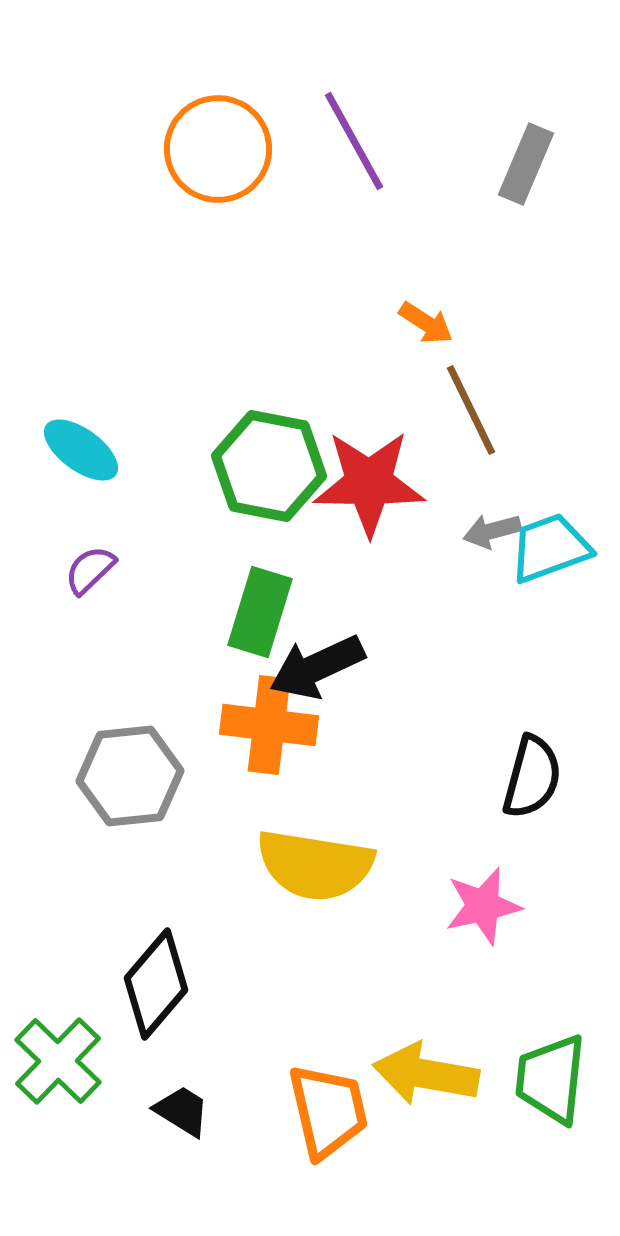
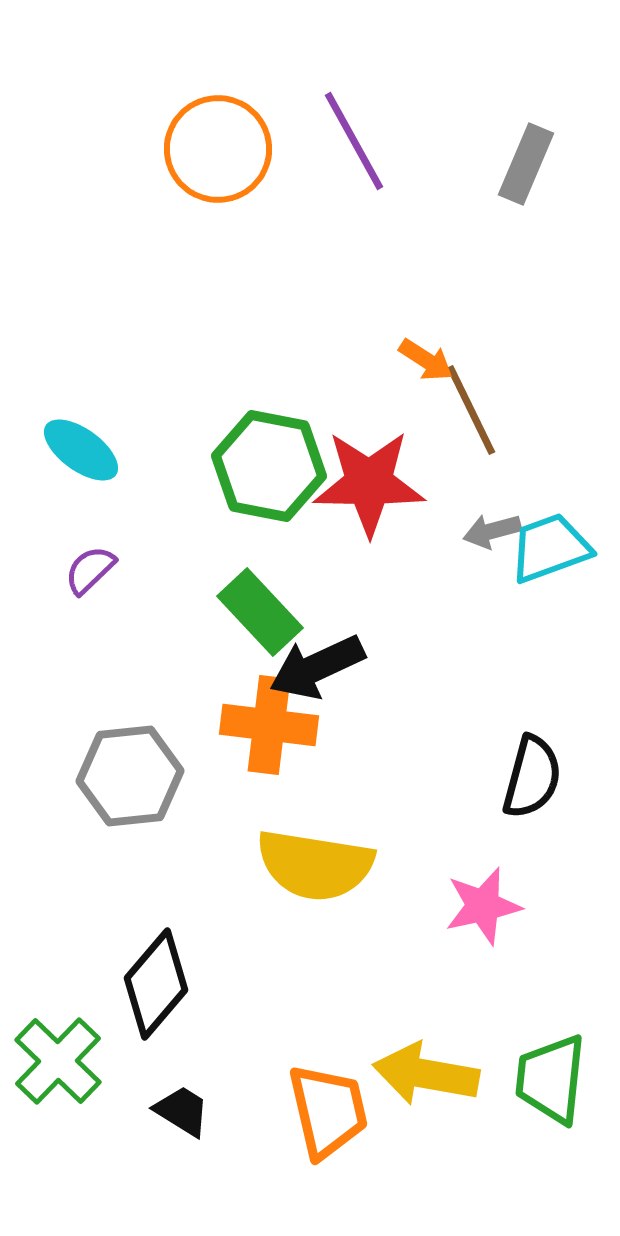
orange arrow: moved 37 px down
green rectangle: rotated 60 degrees counterclockwise
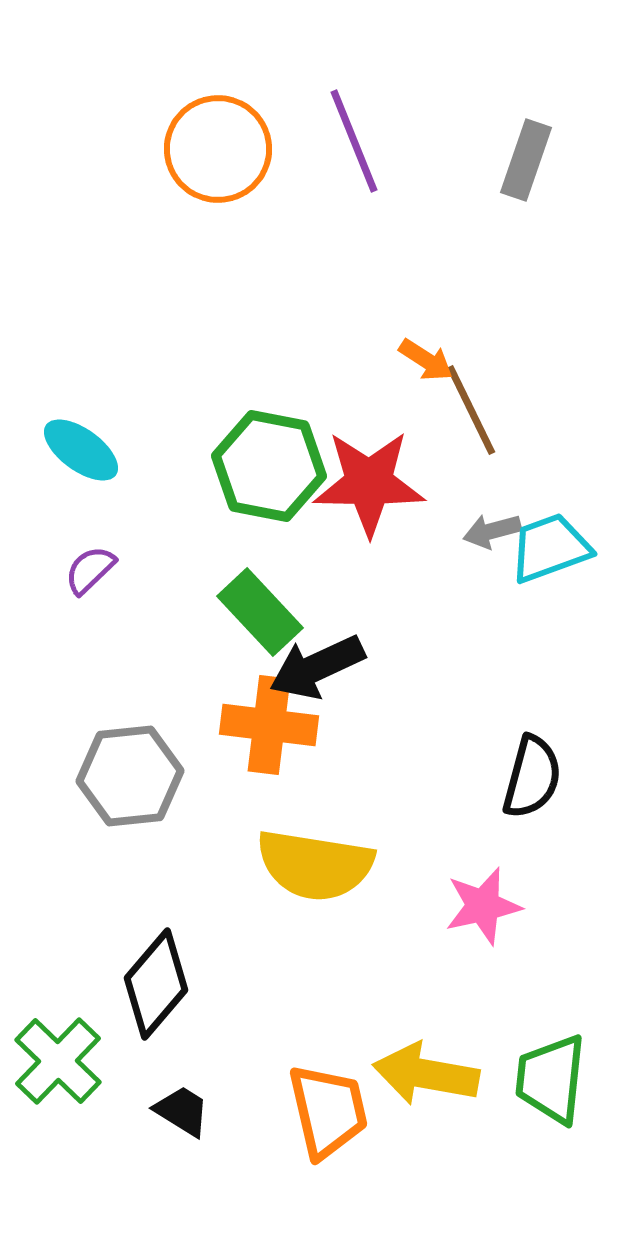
purple line: rotated 7 degrees clockwise
gray rectangle: moved 4 px up; rotated 4 degrees counterclockwise
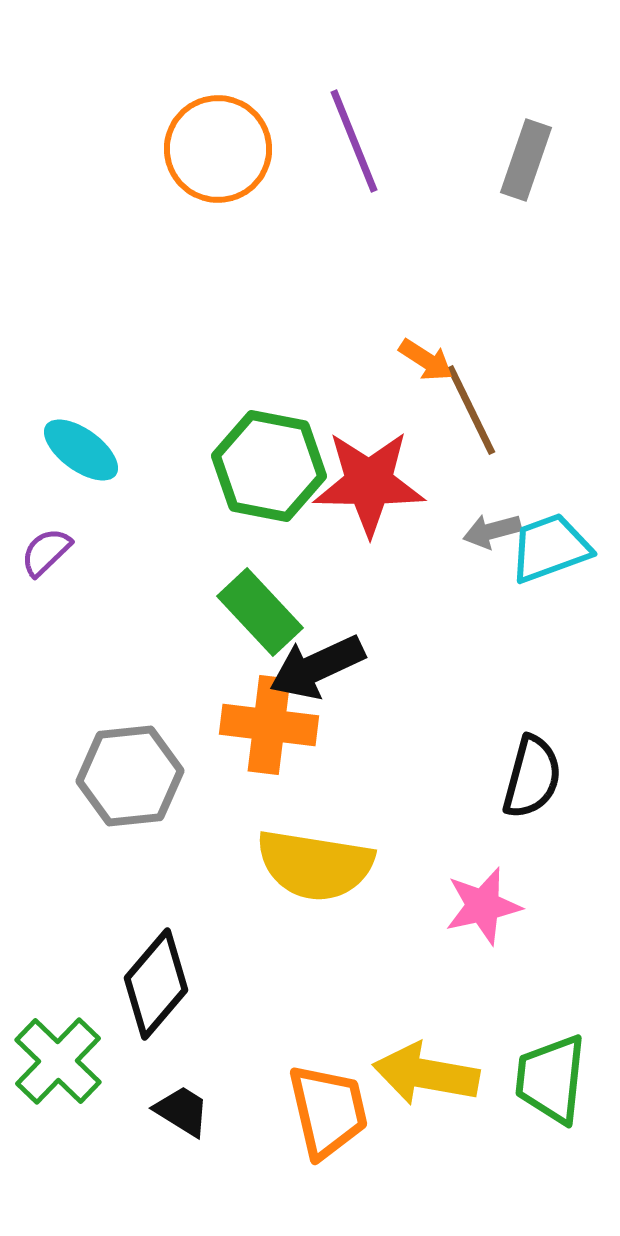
purple semicircle: moved 44 px left, 18 px up
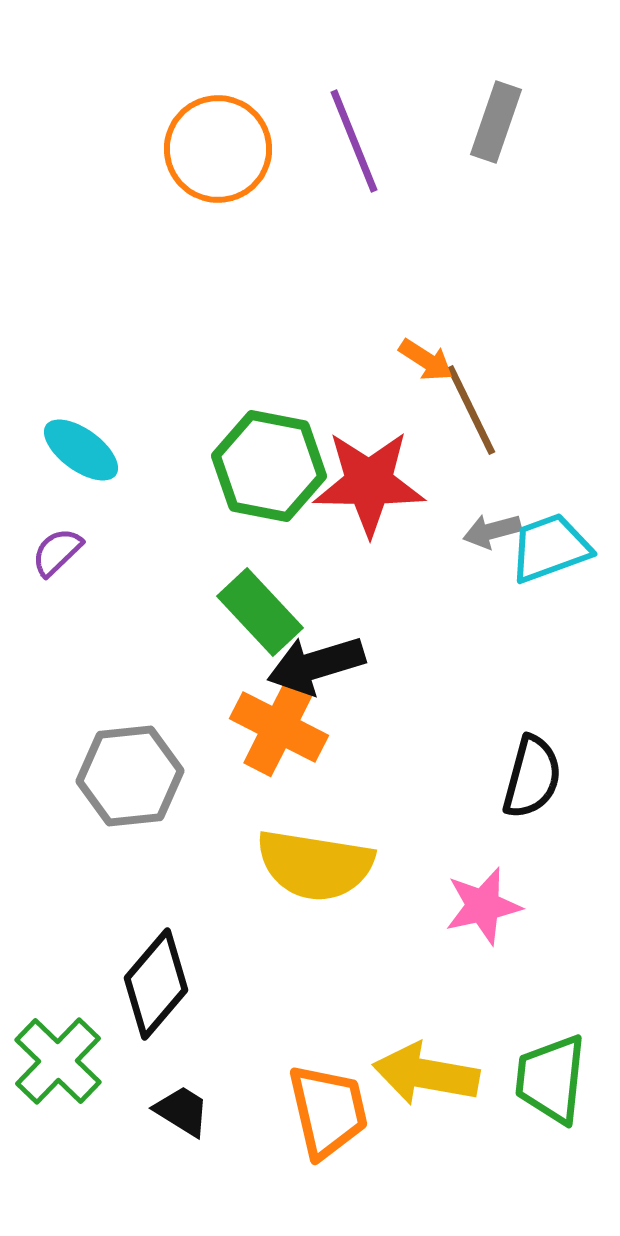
gray rectangle: moved 30 px left, 38 px up
purple semicircle: moved 11 px right
black arrow: moved 1 px left, 2 px up; rotated 8 degrees clockwise
orange cross: moved 10 px right, 2 px down; rotated 20 degrees clockwise
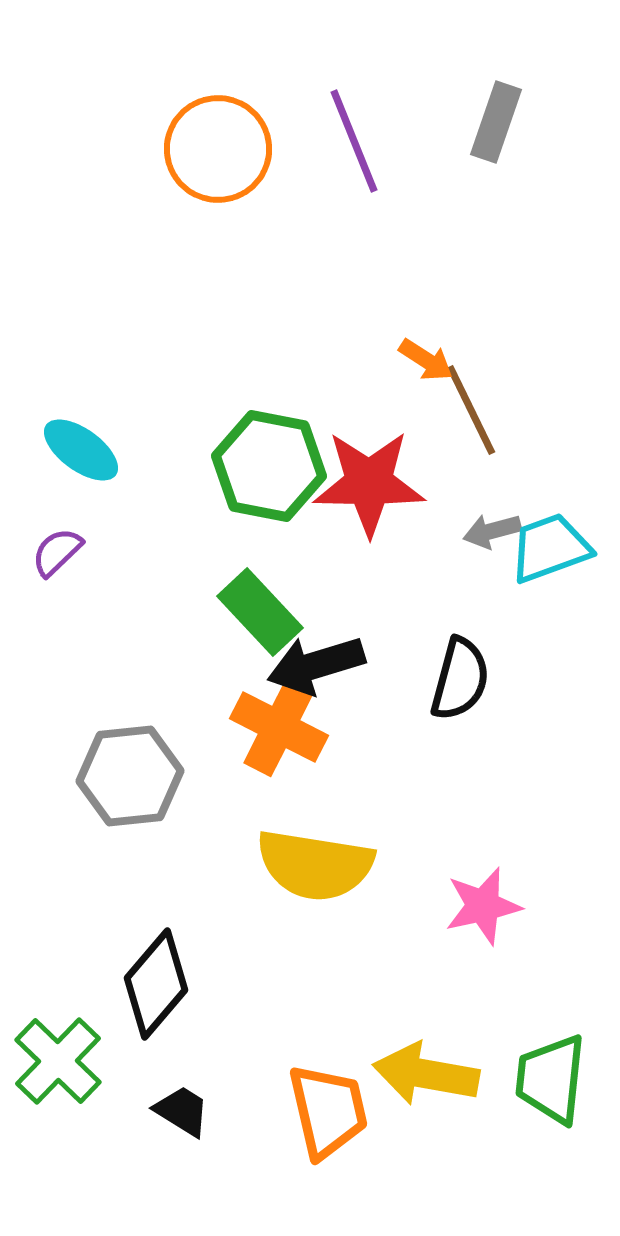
black semicircle: moved 72 px left, 98 px up
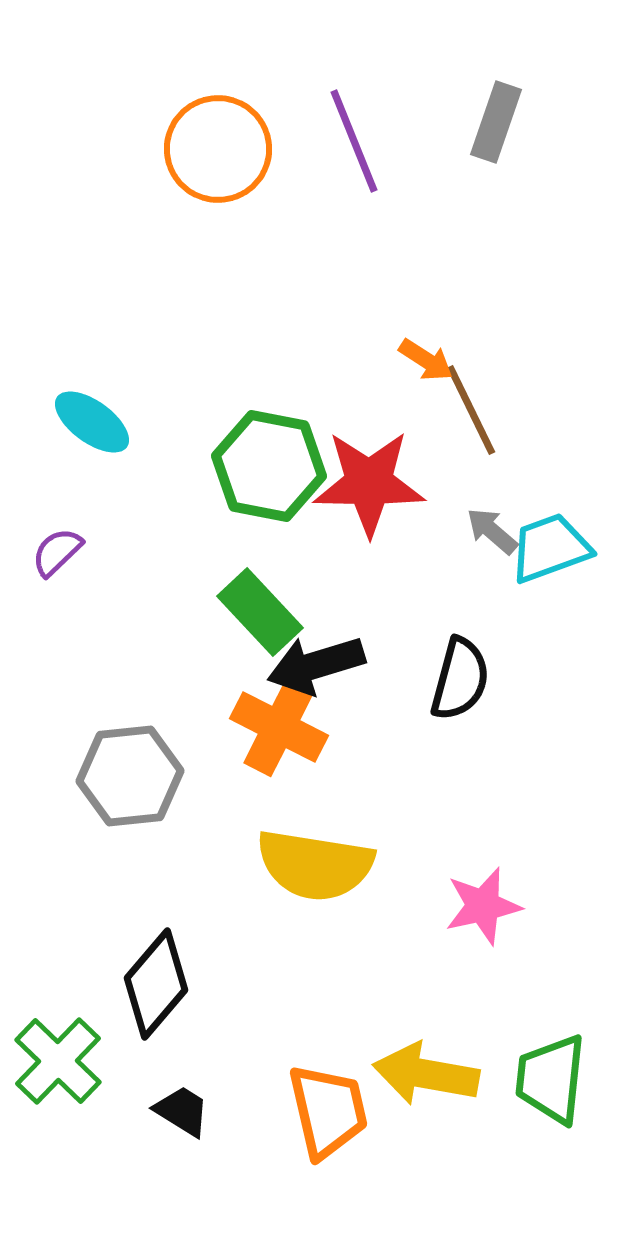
cyan ellipse: moved 11 px right, 28 px up
gray arrow: rotated 56 degrees clockwise
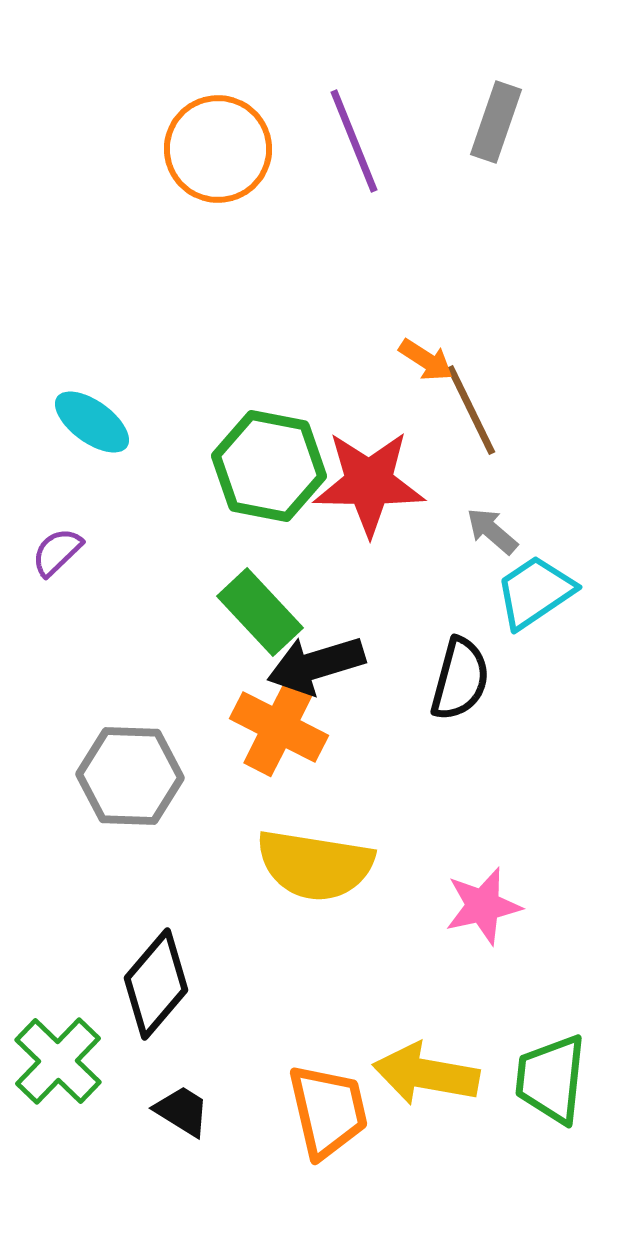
cyan trapezoid: moved 15 px left, 44 px down; rotated 14 degrees counterclockwise
gray hexagon: rotated 8 degrees clockwise
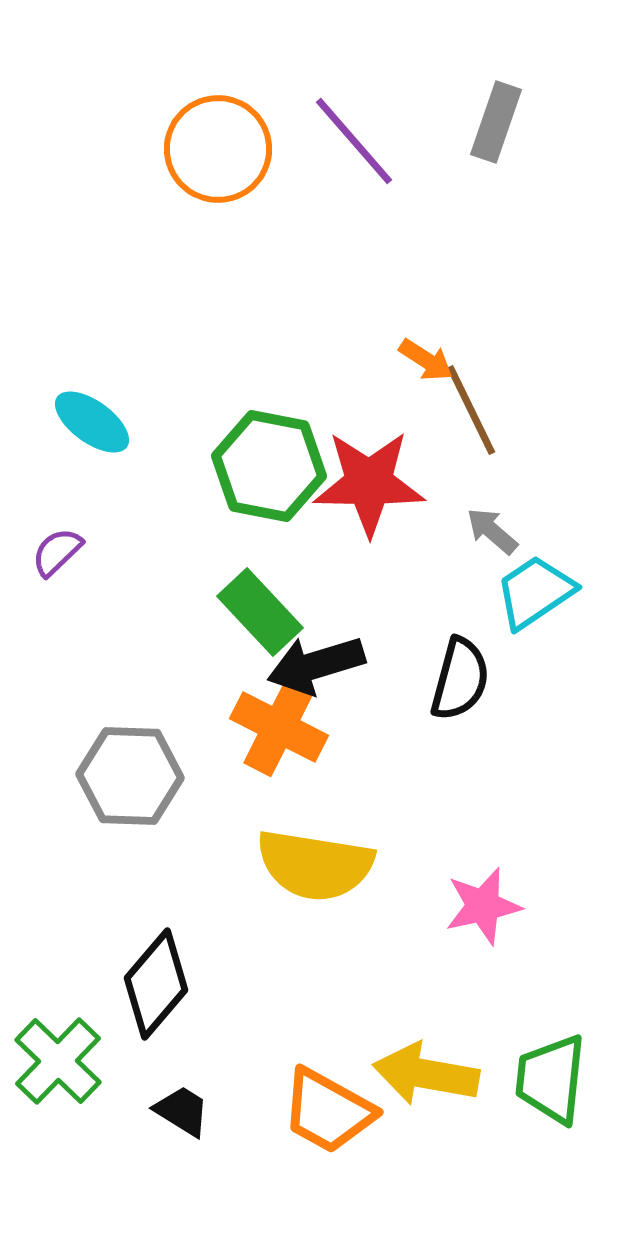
purple line: rotated 19 degrees counterclockwise
orange trapezoid: rotated 132 degrees clockwise
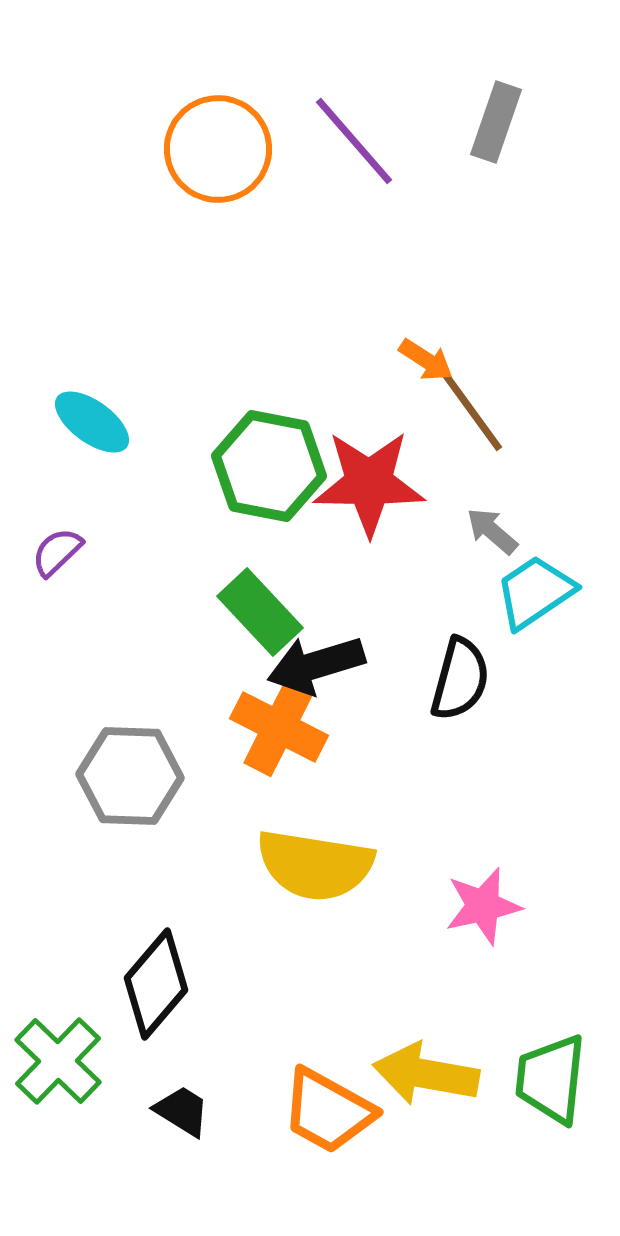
brown line: rotated 10 degrees counterclockwise
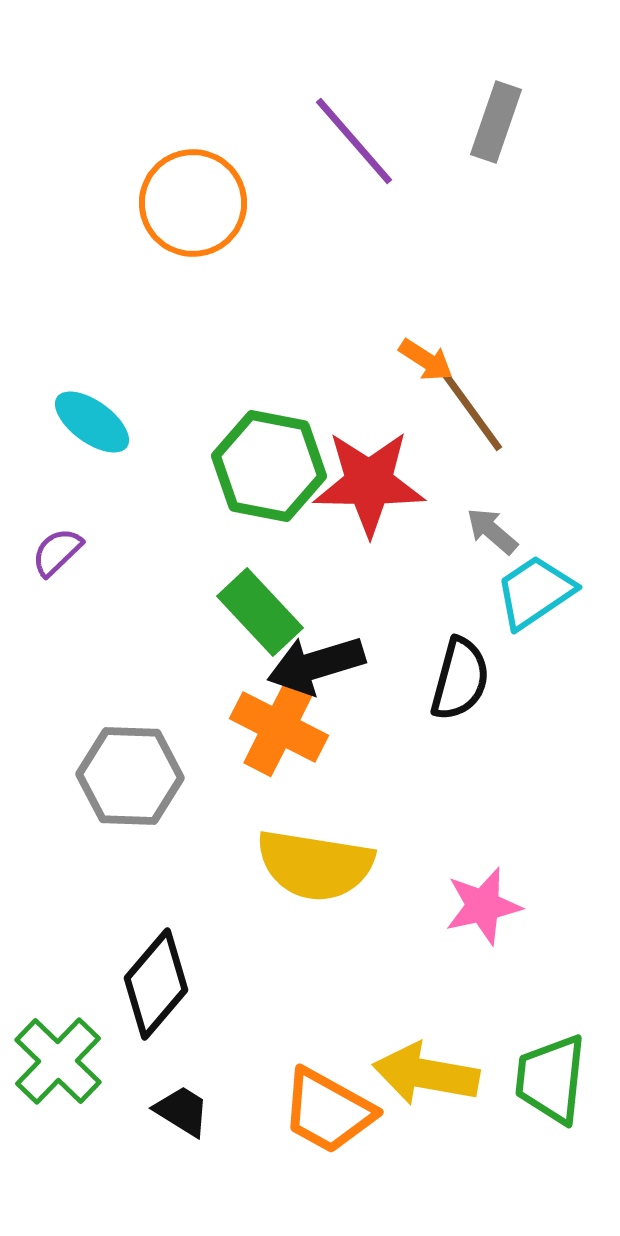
orange circle: moved 25 px left, 54 px down
